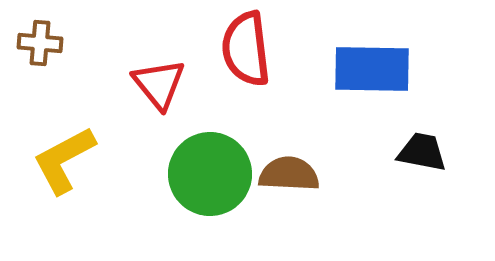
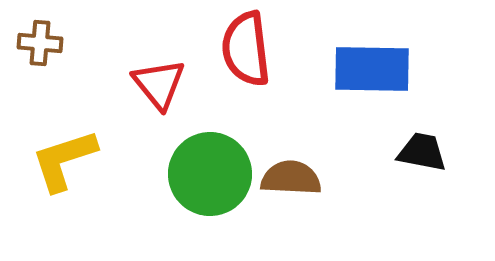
yellow L-shape: rotated 10 degrees clockwise
brown semicircle: moved 2 px right, 4 px down
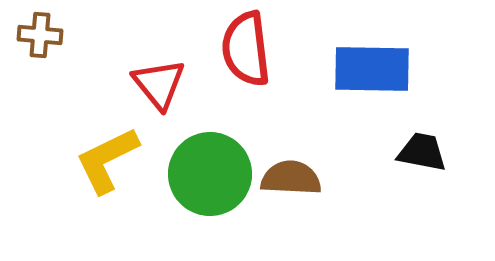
brown cross: moved 8 px up
yellow L-shape: moved 43 px right; rotated 8 degrees counterclockwise
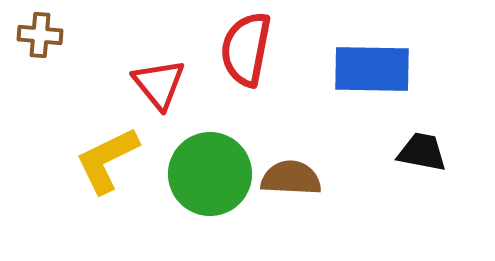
red semicircle: rotated 18 degrees clockwise
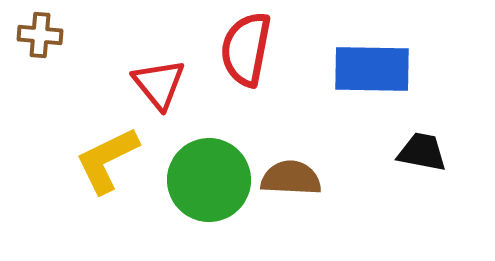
green circle: moved 1 px left, 6 px down
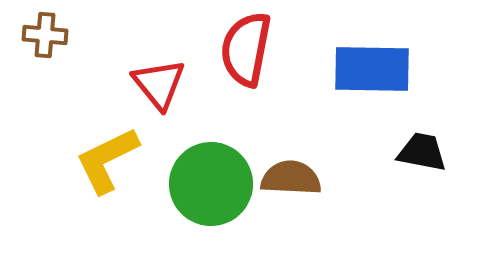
brown cross: moved 5 px right
green circle: moved 2 px right, 4 px down
